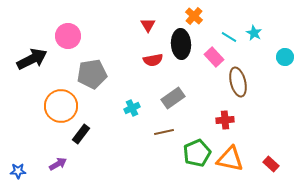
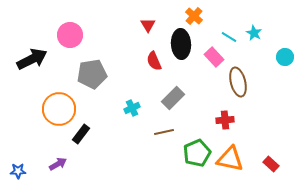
pink circle: moved 2 px right, 1 px up
red semicircle: moved 1 px right, 1 px down; rotated 78 degrees clockwise
gray rectangle: rotated 10 degrees counterclockwise
orange circle: moved 2 px left, 3 px down
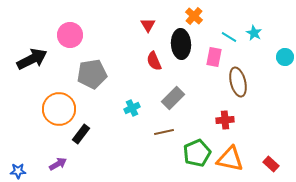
pink rectangle: rotated 54 degrees clockwise
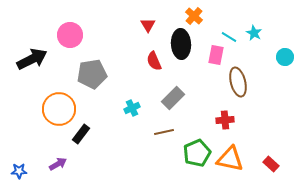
pink rectangle: moved 2 px right, 2 px up
blue star: moved 1 px right
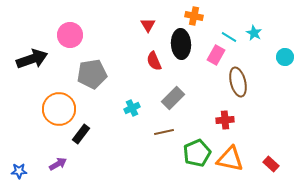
orange cross: rotated 30 degrees counterclockwise
pink rectangle: rotated 18 degrees clockwise
black arrow: rotated 8 degrees clockwise
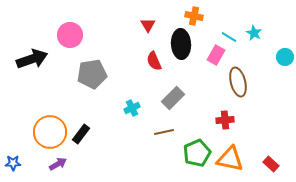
orange circle: moved 9 px left, 23 px down
blue star: moved 6 px left, 8 px up
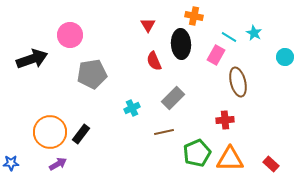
orange triangle: rotated 12 degrees counterclockwise
blue star: moved 2 px left
